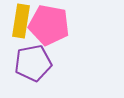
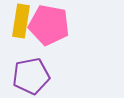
purple pentagon: moved 2 px left, 13 px down
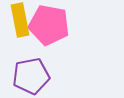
yellow rectangle: moved 1 px left, 1 px up; rotated 20 degrees counterclockwise
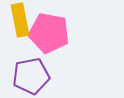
pink pentagon: moved 8 px down
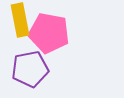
purple pentagon: moved 1 px left, 7 px up
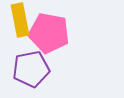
purple pentagon: moved 1 px right
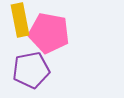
purple pentagon: moved 1 px down
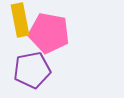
purple pentagon: moved 1 px right
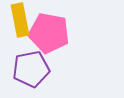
purple pentagon: moved 1 px left, 1 px up
